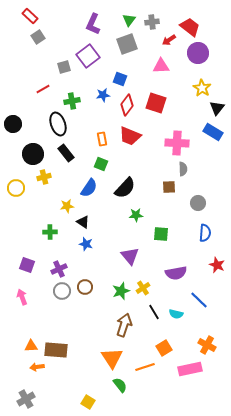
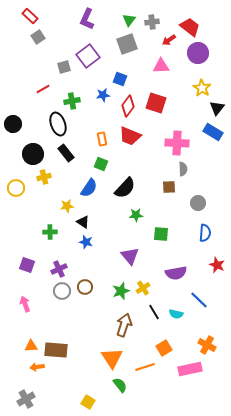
purple L-shape at (93, 24): moved 6 px left, 5 px up
red diamond at (127, 105): moved 1 px right, 1 px down
blue star at (86, 244): moved 2 px up
pink arrow at (22, 297): moved 3 px right, 7 px down
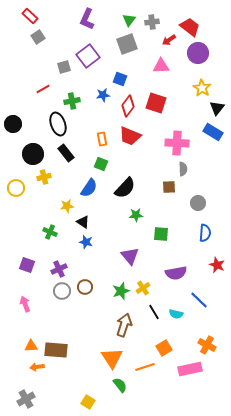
green cross at (50, 232): rotated 24 degrees clockwise
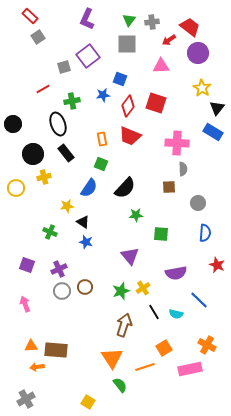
gray square at (127, 44): rotated 20 degrees clockwise
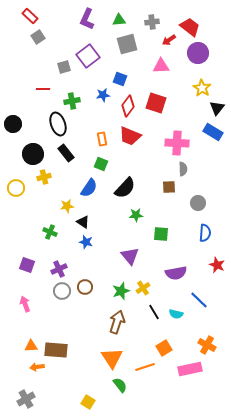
green triangle at (129, 20): moved 10 px left; rotated 48 degrees clockwise
gray square at (127, 44): rotated 15 degrees counterclockwise
red line at (43, 89): rotated 32 degrees clockwise
brown arrow at (124, 325): moved 7 px left, 3 px up
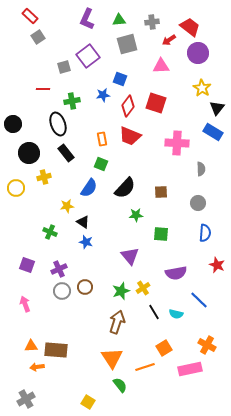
black circle at (33, 154): moved 4 px left, 1 px up
gray semicircle at (183, 169): moved 18 px right
brown square at (169, 187): moved 8 px left, 5 px down
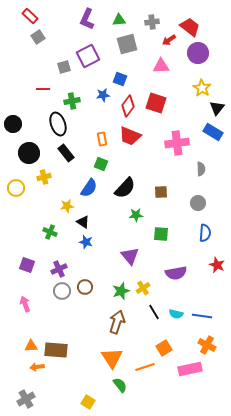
purple square at (88, 56): rotated 10 degrees clockwise
pink cross at (177, 143): rotated 10 degrees counterclockwise
blue line at (199, 300): moved 3 px right, 16 px down; rotated 36 degrees counterclockwise
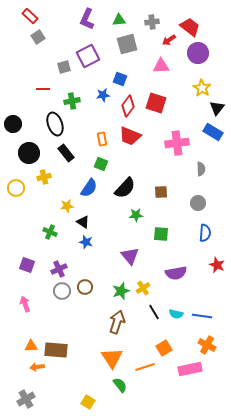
black ellipse at (58, 124): moved 3 px left
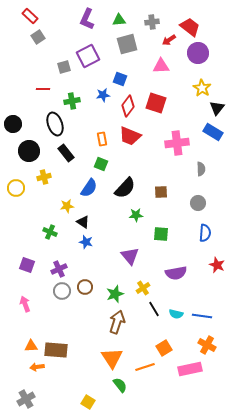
black circle at (29, 153): moved 2 px up
green star at (121, 291): moved 6 px left, 3 px down
black line at (154, 312): moved 3 px up
